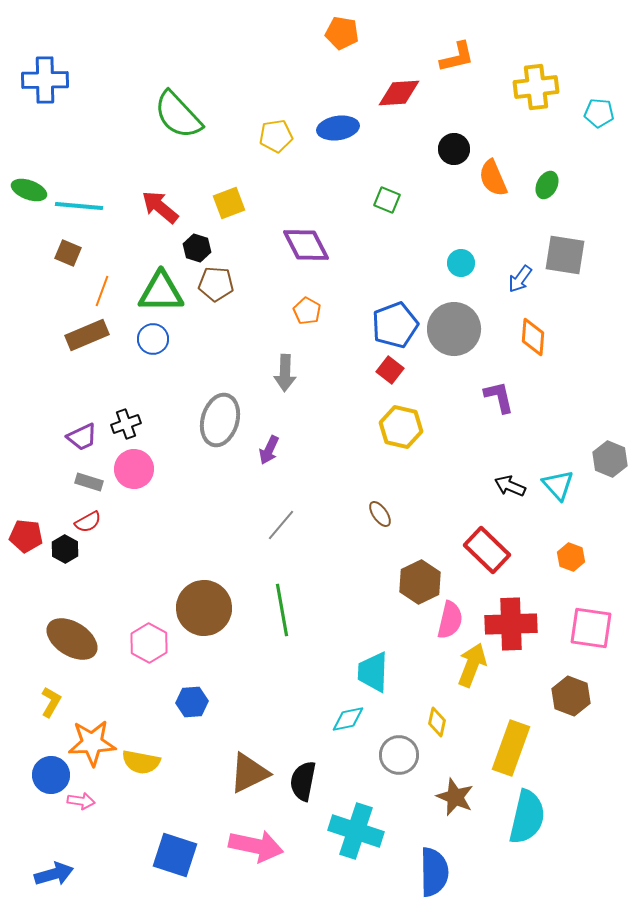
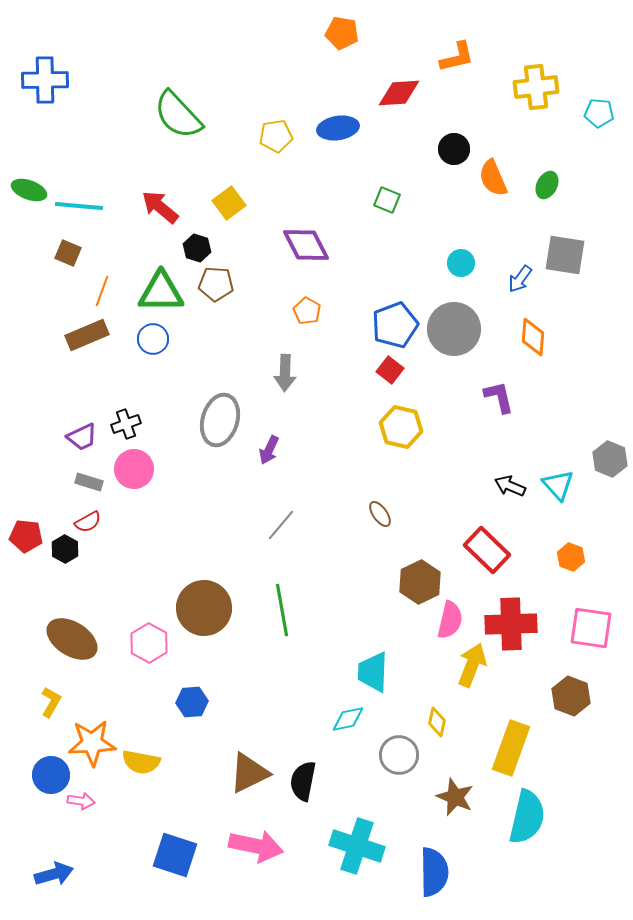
yellow square at (229, 203): rotated 16 degrees counterclockwise
cyan cross at (356, 831): moved 1 px right, 15 px down
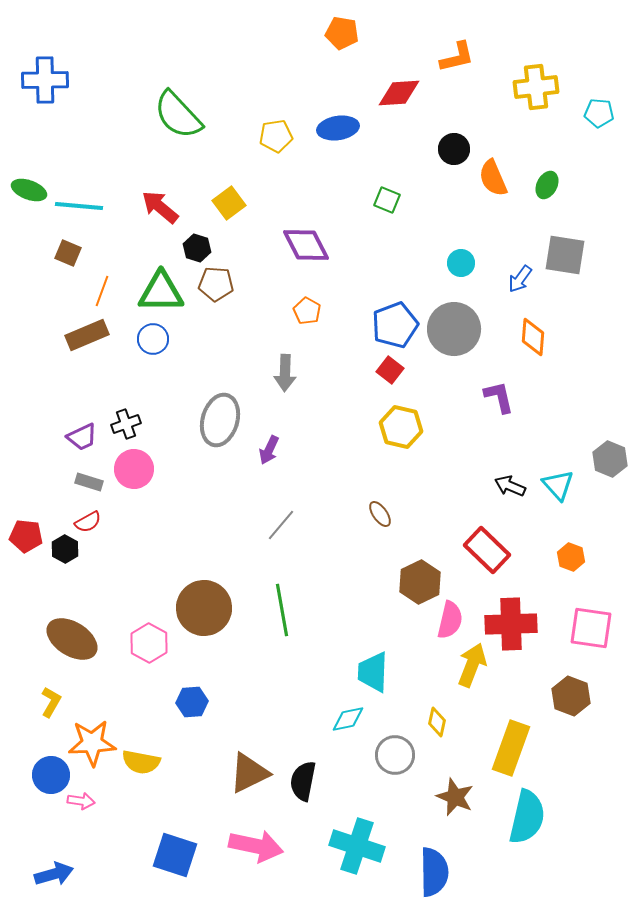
gray circle at (399, 755): moved 4 px left
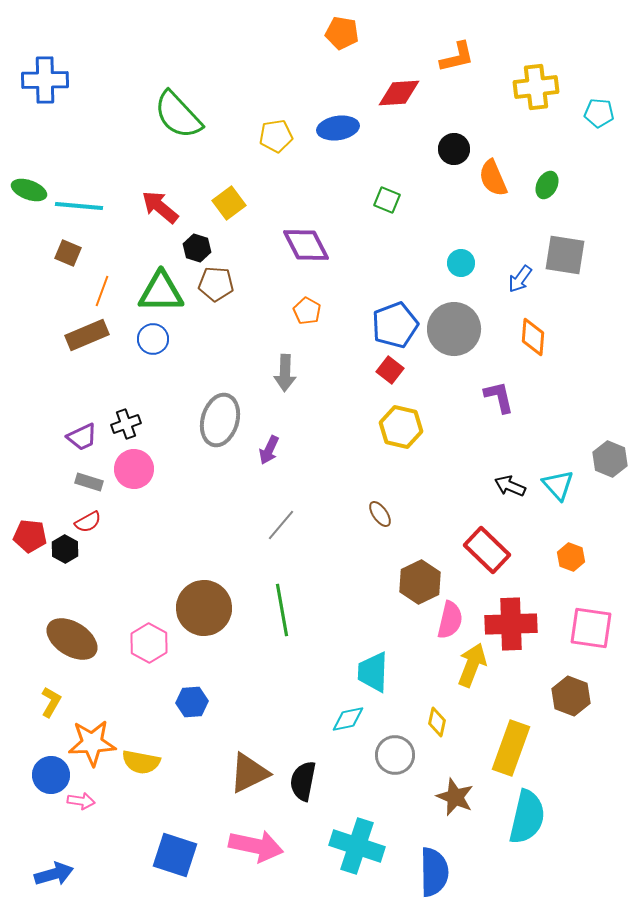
red pentagon at (26, 536): moved 4 px right
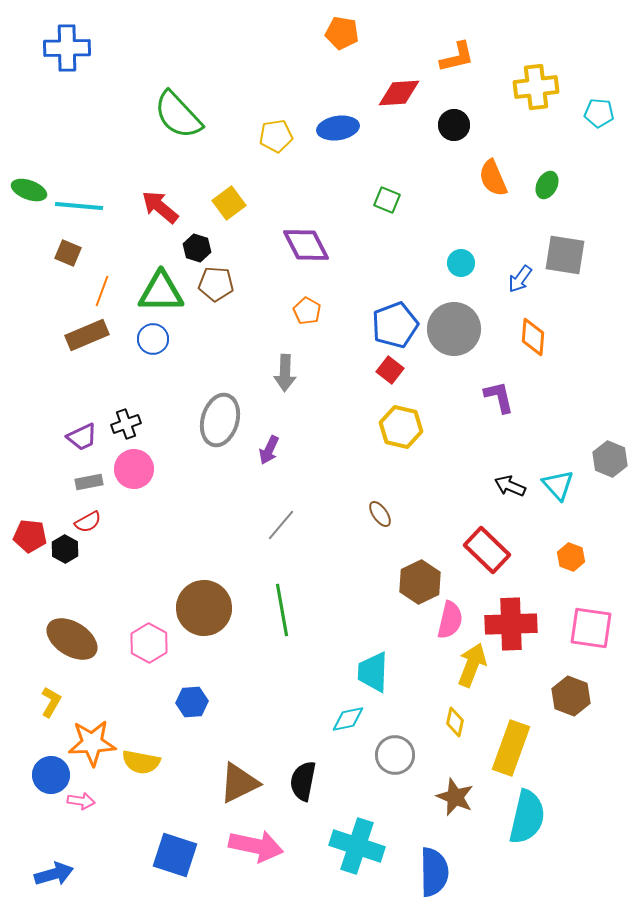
blue cross at (45, 80): moved 22 px right, 32 px up
black circle at (454, 149): moved 24 px up
gray rectangle at (89, 482): rotated 28 degrees counterclockwise
yellow diamond at (437, 722): moved 18 px right
brown triangle at (249, 773): moved 10 px left, 10 px down
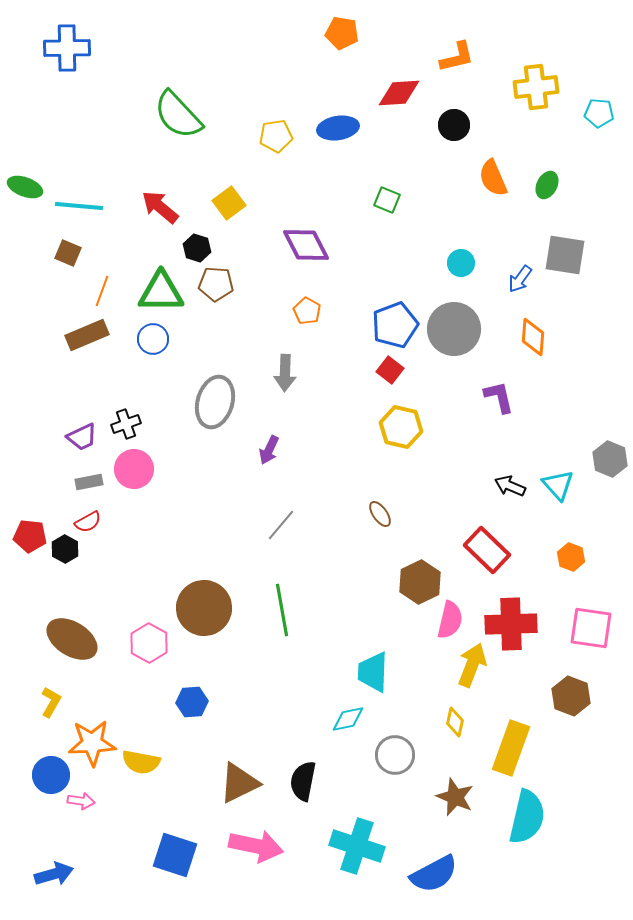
green ellipse at (29, 190): moved 4 px left, 3 px up
gray ellipse at (220, 420): moved 5 px left, 18 px up
blue semicircle at (434, 872): moved 2 px down; rotated 63 degrees clockwise
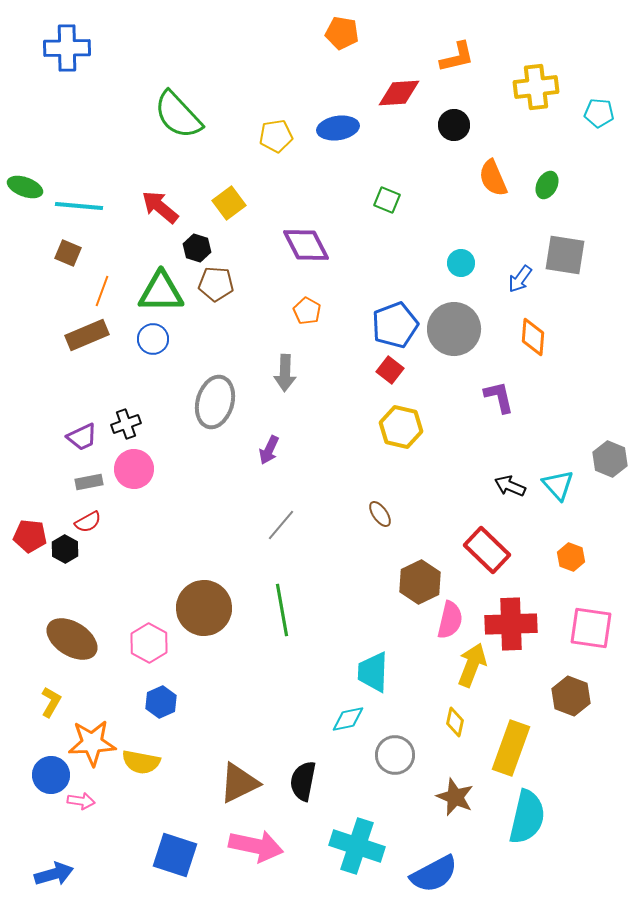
blue hexagon at (192, 702): moved 31 px left; rotated 20 degrees counterclockwise
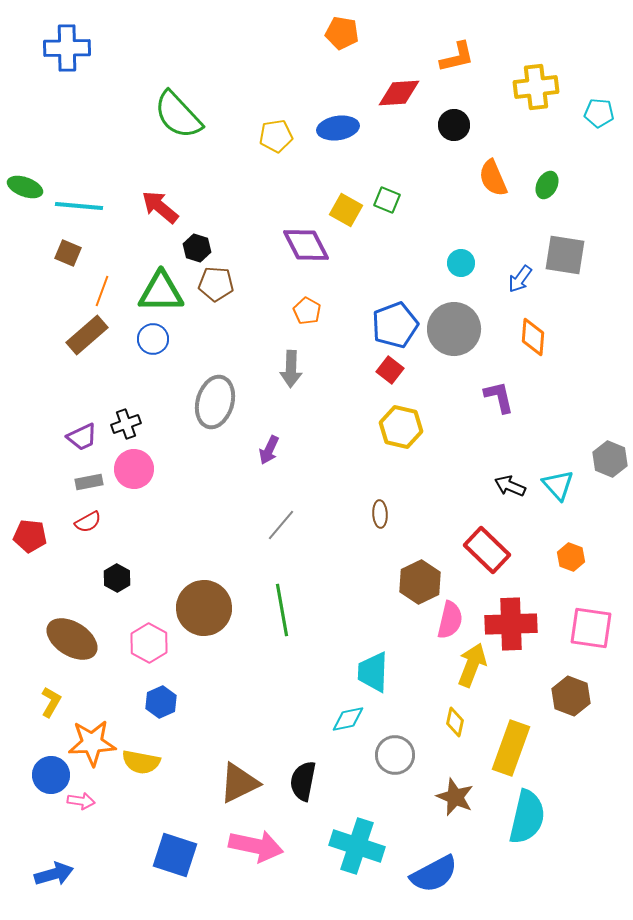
yellow square at (229, 203): moved 117 px right, 7 px down; rotated 24 degrees counterclockwise
brown rectangle at (87, 335): rotated 18 degrees counterclockwise
gray arrow at (285, 373): moved 6 px right, 4 px up
brown ellipse at (380, 514): rotated 32 degrees clockwise
black hexagon at (65, 549): moved 52 px right, 29 px down
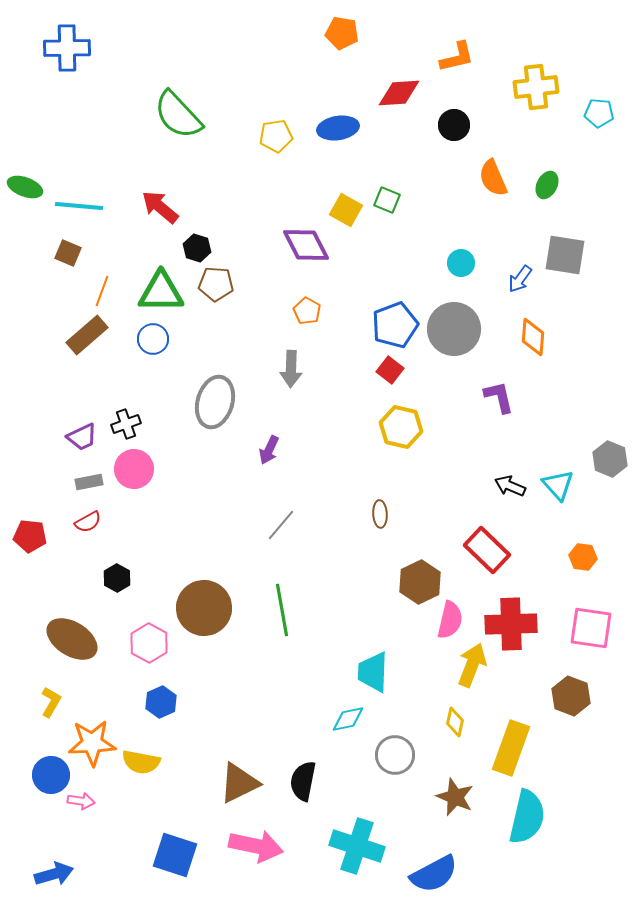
orange hexagon at (571, 557): moved 12 px right; rotated 12 degrees counterclockwise
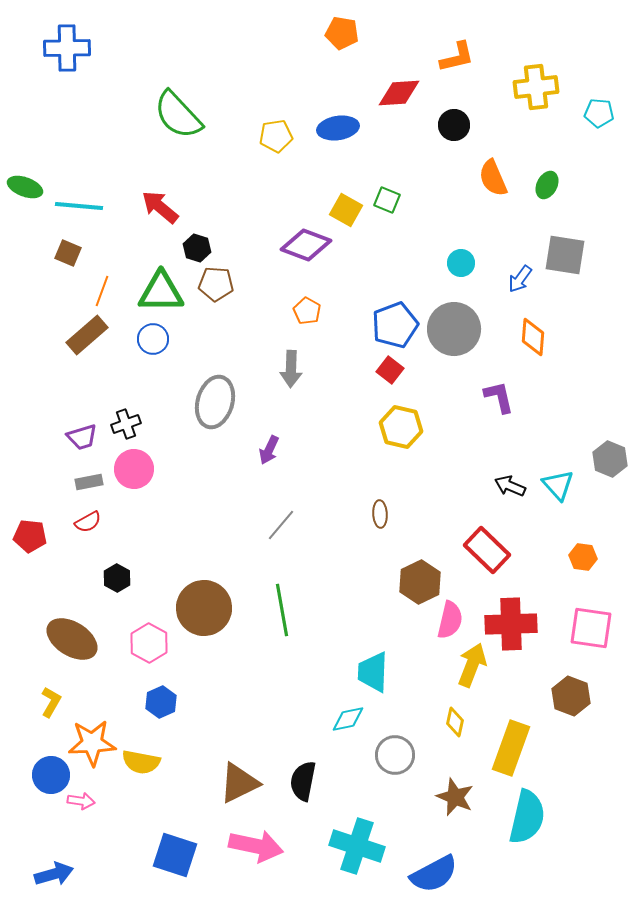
purple diamond at (306, 245): rotated 42 degrees counterclockwise
purple trapezoid at (82, 437): rotated 8 degrees clockwise
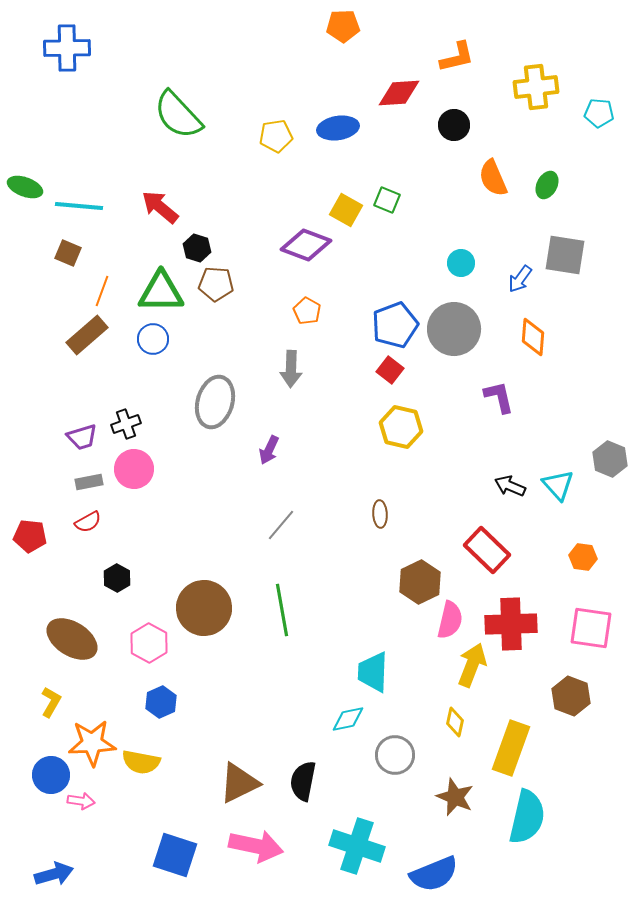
orange pentagon at (342, 33): moved 1 px right, 7 px up; rotated 12 degrees counterclockwise
blue semicircle at (434, 874): rotated 6 degrees clockwise
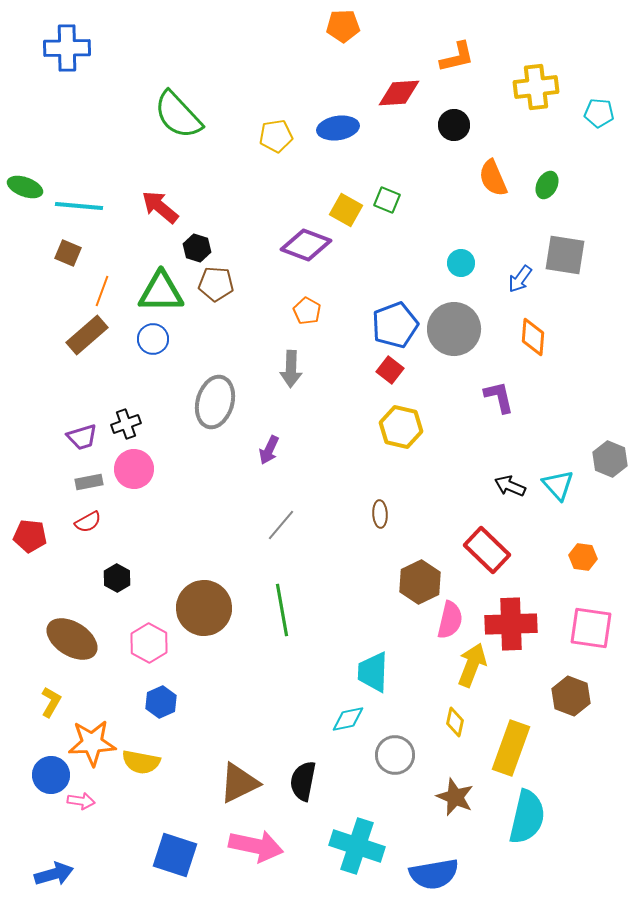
blue semicircle at (434, 874): rotated 12 degrees clockwise
